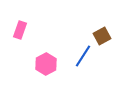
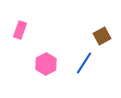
blue line: moved 1 px right, 7 px down
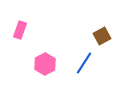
pink hexagon: moved 1 px left
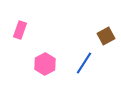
brown square: moved 4 px right
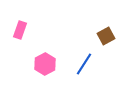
blue line: moved 1 px down
